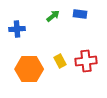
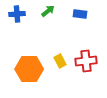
green arrow: moved 5 px left, 5 px up
blue cross: moved 15 px up
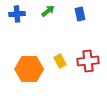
blue rectangle: rotated 72 degrees clockwise
red cross: moved 2 px right
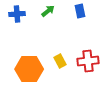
blue rectangle: moved 3 px up
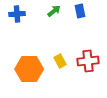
green arrow: moved 6 px right
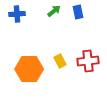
blue rectangle: moved 2 px left, 1 px down
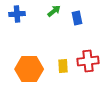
blue rectangle: moved 1 px left, 6 px down
yellow rectangle: moved 3 px right, 5 px down; rotated 24 degrees clockwise
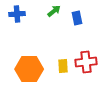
red cross: moved 2 px left, 1 px down
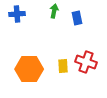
green arrow: rotated 40 degrees counterclockwise
red cross: rotated 25 degrees clockwise
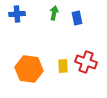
green arrow: moved 2 px down
orange hexagon: rotated 8 degrees clockwise
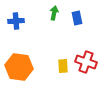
blue cross: moved 1 px left, 7 px down
orange hexagon: moved 10 px left, 2 px up
